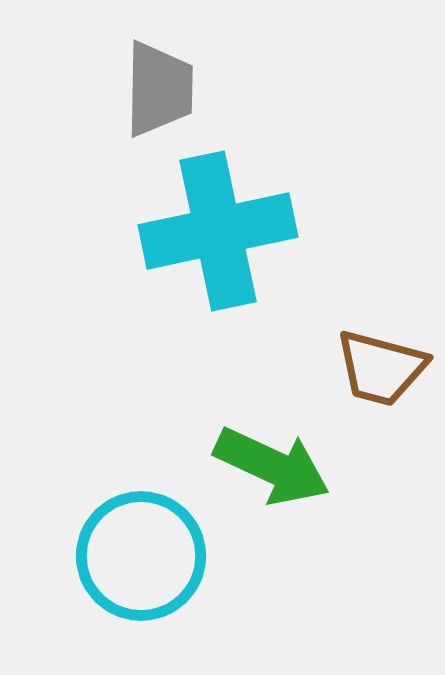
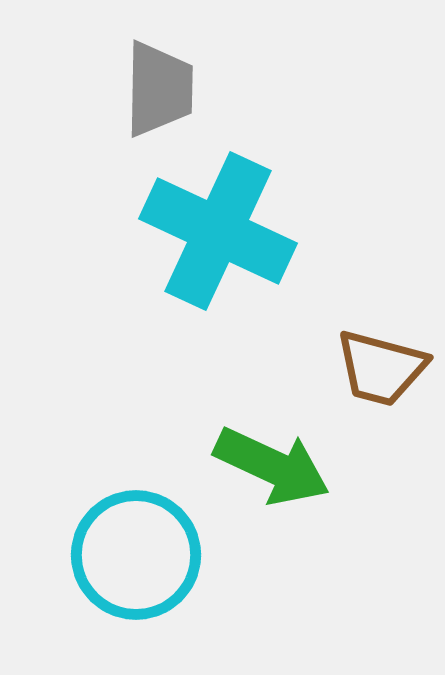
cyan cross: rotated 37 degrees clockwise
cyan circle: moved 5 px left, 1 px up
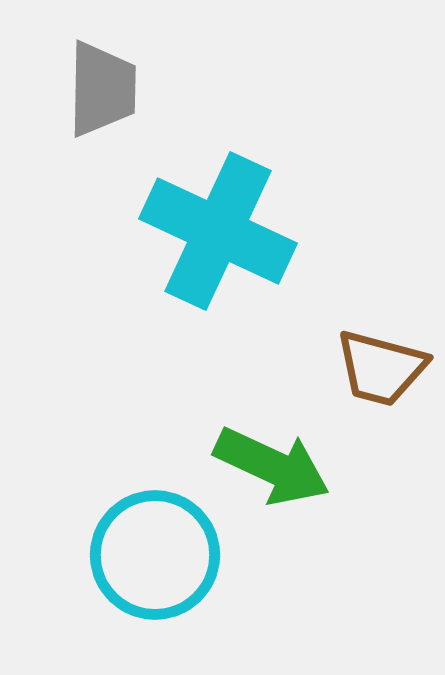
gray trapezoid: moved 57 px left
cyan circle: moved 19 px right
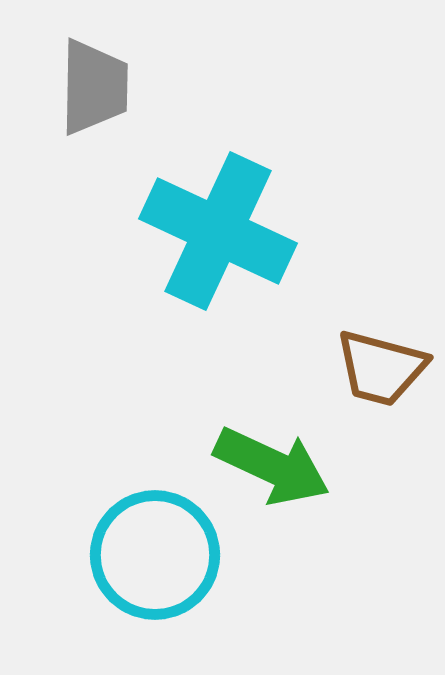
gray trapezoid: moved 8 px left, 2 px up
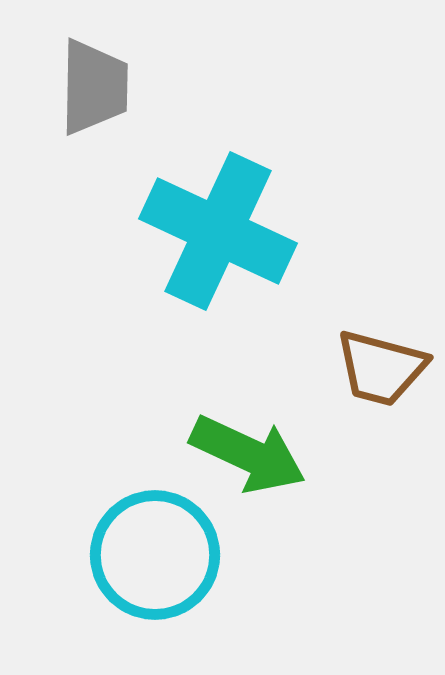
green arrow: moved 24 px left, 12 px up
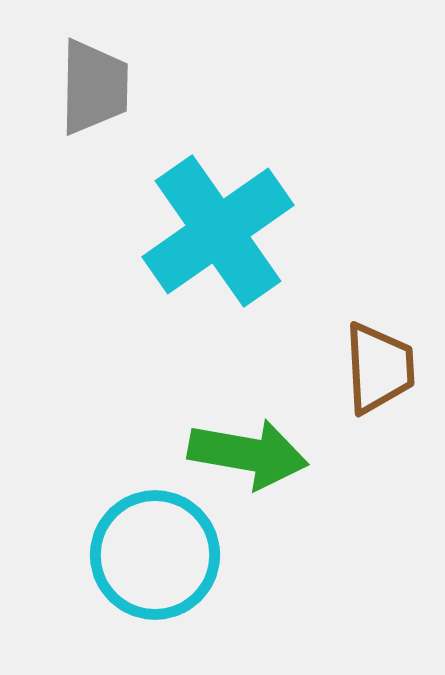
cyan cross: rotated 30 degrees clockwise
brown trapezoid: moved 2 px left; rotated 108 degrees counterclockwise
green arrow: rotated 15 degrees counterclockwise
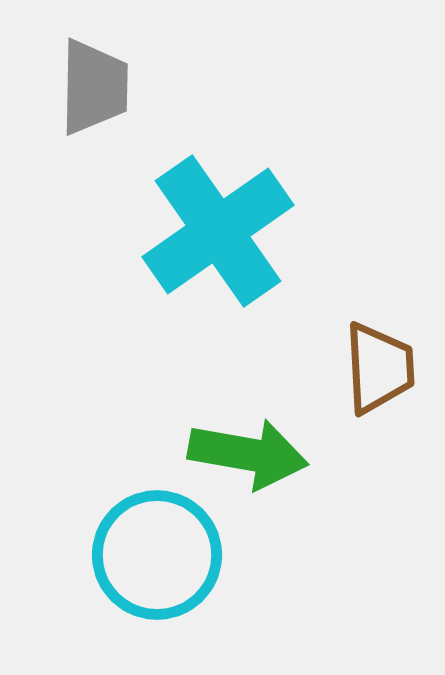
cyan circle: moved 2 px right
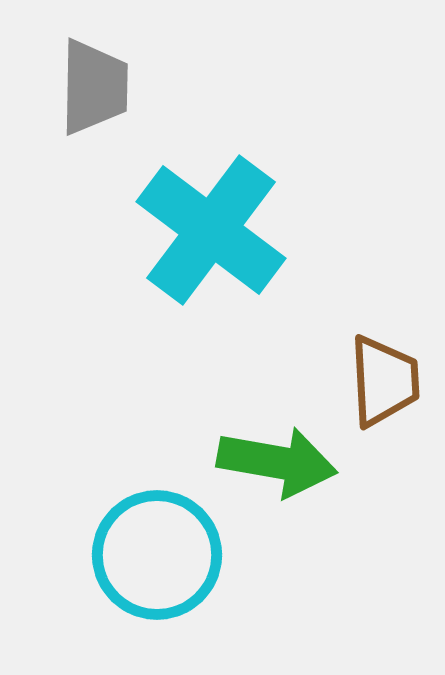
cyan cross: moved 7 px left, 1 px up; rotated 18 degrees counterclockwise
brown trapezoid: moved 5 px right, 13 px down
green arrow: moved 29 px right, 8 px down
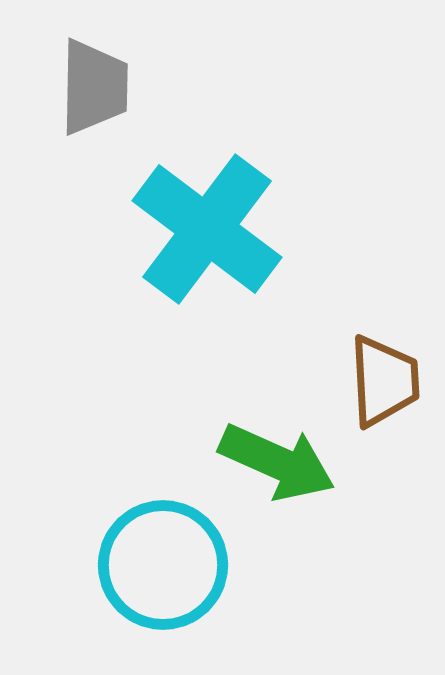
cyan cross: moved 4 px left, 1 px up
green arrow: rotated 14 degrees clockwise
cyan circle: moved 6 px right, 10 px down
